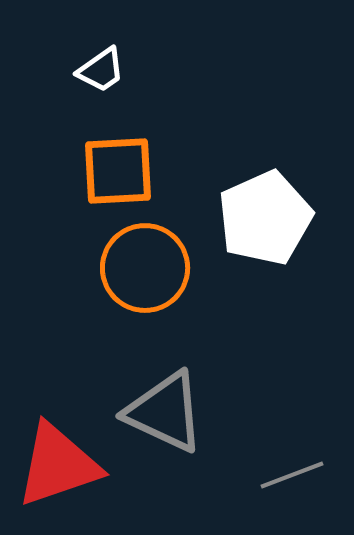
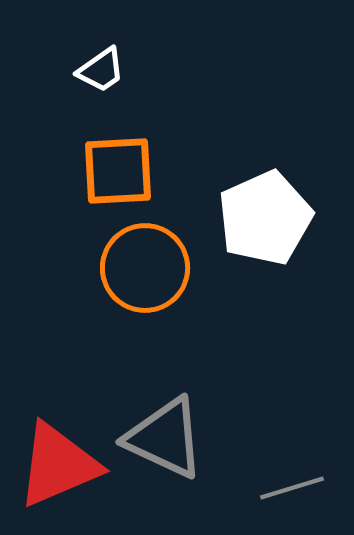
gray triangle: moved 26 px down
red triangle: rotated 4 degrees counterclockwise
gray line: moved 13 px down; rotated 4 degrees clockwise
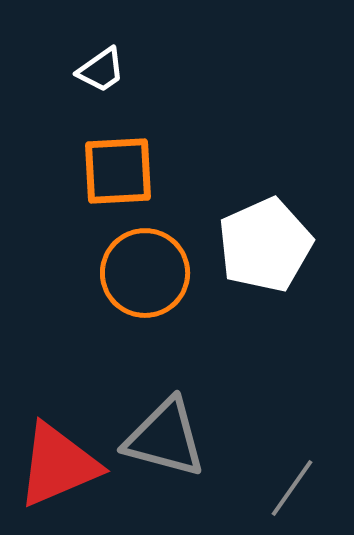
white pentagon: moved 27 px down
orange circle: moved 5 px down
gray triangle: rotated 10 degrees counterclockwise
gray line: rotated 38 degrees counterclockwise
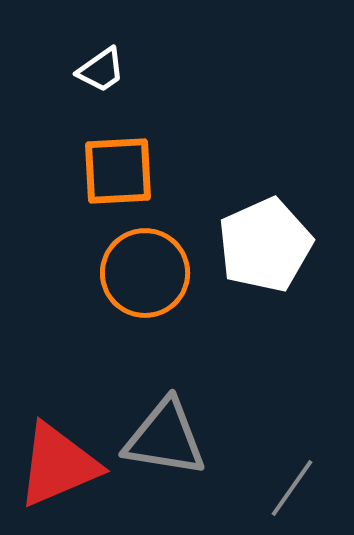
gray triangle: rotated 6 degrees counterclockwise
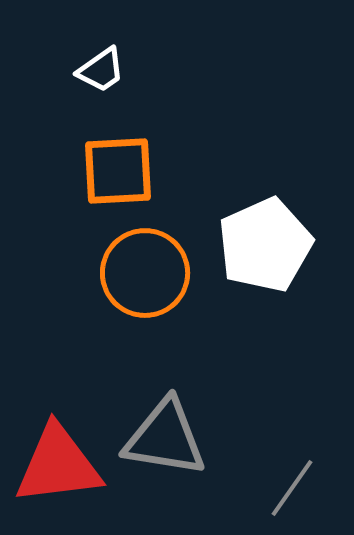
red triangle: rotated 16 degrees clockwise
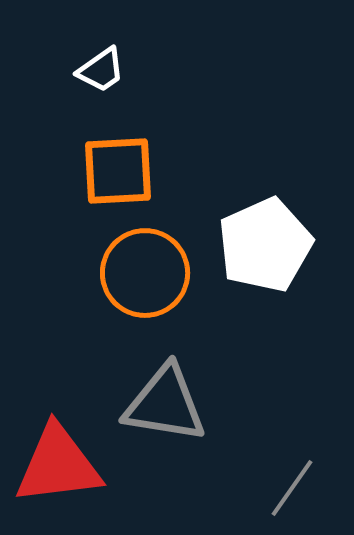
gray triangle: moved 34 px up
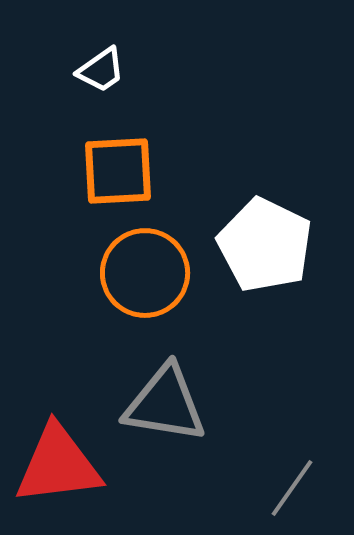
white pentagon: rotated 22 degrees counterclockwise
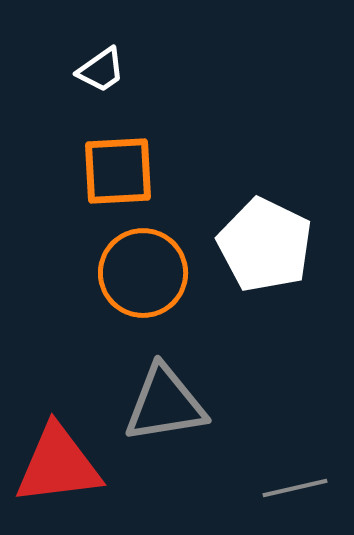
orange circle: moved 2 px left
gray triangle: rotated 18 degrees counterclockwise
gray line: moved 3 px right; rotated 42 degrees clockwise
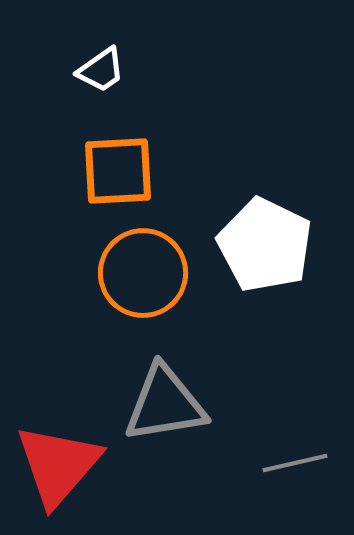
red triangle: rotated 42 degrees counterclockwise
gray line: moved 25 px up
